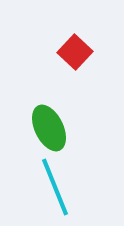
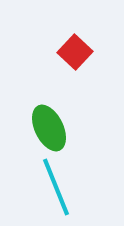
cyan line: moved 1 px right
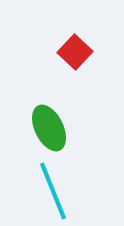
cyan line: moved 3 px left, 4 px down
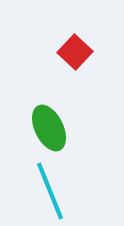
cyan line: moved 3 px left
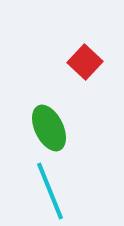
red square: moved 10 px right, 10 px down
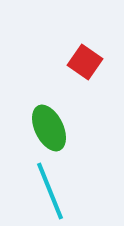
red square: rotated 8 degrees counterclockwise
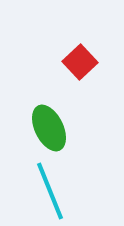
red square: moved 5 px left; rotated 12 degrees clockwise
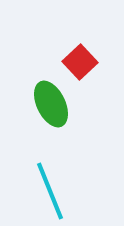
green ellipse: moved 2 px right, 24 px up
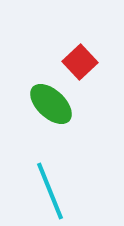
green ellipse: rotated 21 degrees counterclockwise
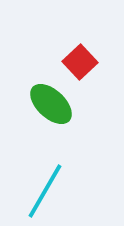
cyan line: moved 5 px left; rotated 52 degrees clockwise
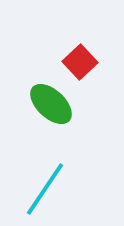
cyan line: moved 2 px up; rotated 4 degrees clockwise
